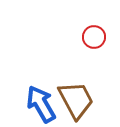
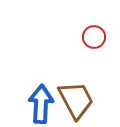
blue arrow: rotated 33 degrees clockwise
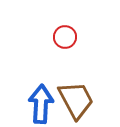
red circle: moved 29 px left
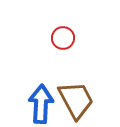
red circle: moved 2 px left, 1 px down
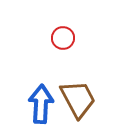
brown trapezoid: moved 2 px right, 1 px up
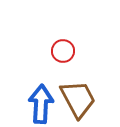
red circle: moved 13 px down
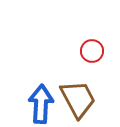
red circle: moved 29 px right
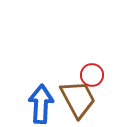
red circle: moved 24 px down
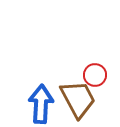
red circle: moved 3 px right
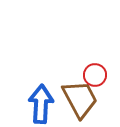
brown trapezoid: moved 2 px right
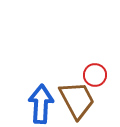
brown trapezoid: moved 3 px left, 1 px down
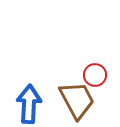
blue arrow: moved 12 px left
